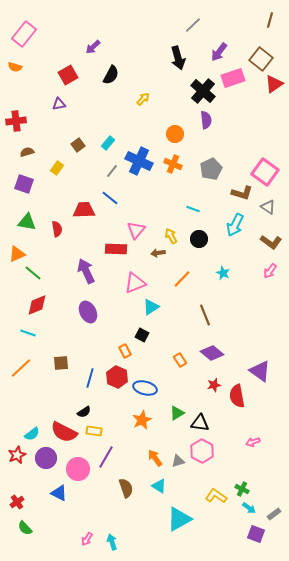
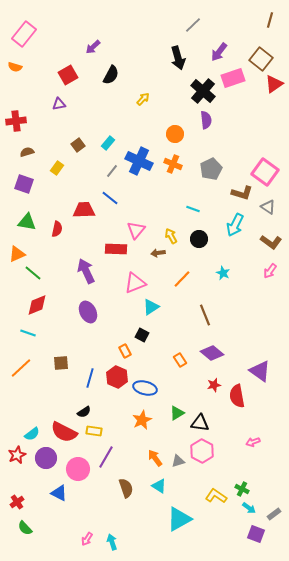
red semicircle at (57, 229): rotated 21 degrees clockwise
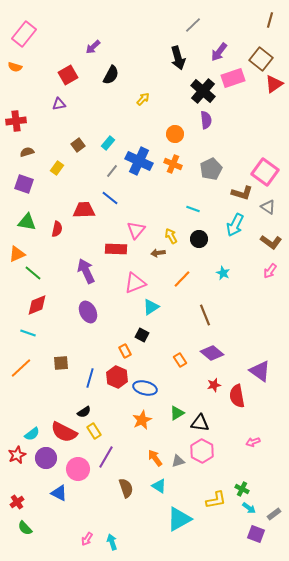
yellow rectangle at (94, 431): rotated 49 degrees clockwise
yellow L-shape at (216, 496): moved 4 px down; rotated 135 degrees clockwise
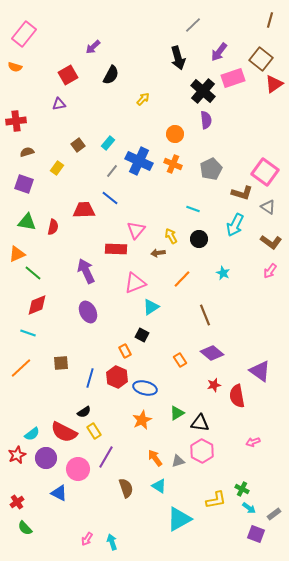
red semicircle at (57, 229): moved 4 px left, 2 px up
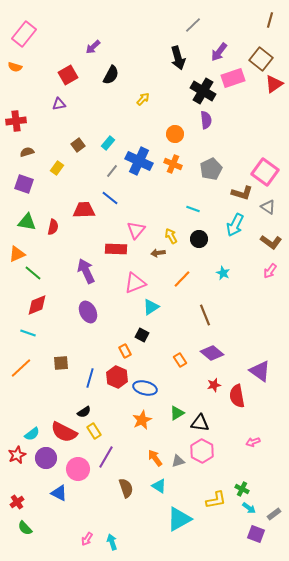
black cross at (203, 91): rotated 10 degrees counterclockwise
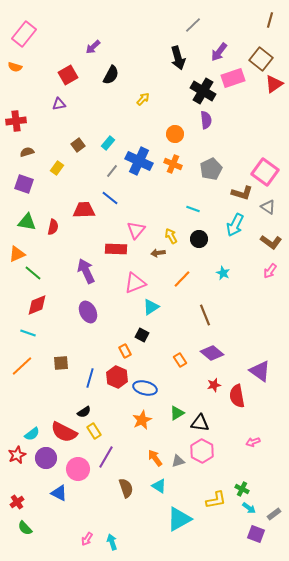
orange line at (21, 368): moved 1 px right, 2 px up
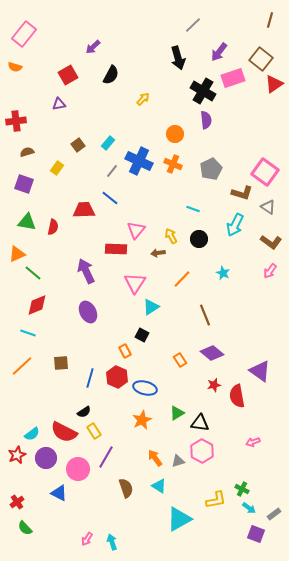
pink triangle at (135, 283): rotated 35 degrees counterclockwise
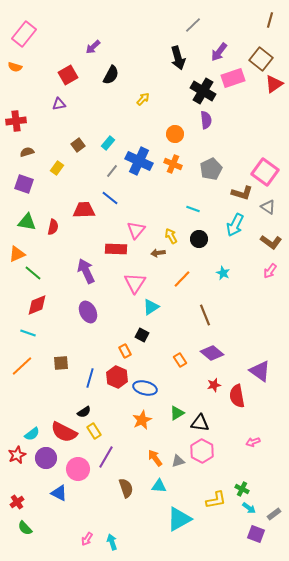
cyan triangle at (159, 486): rotated 28 degrees counterclockwise
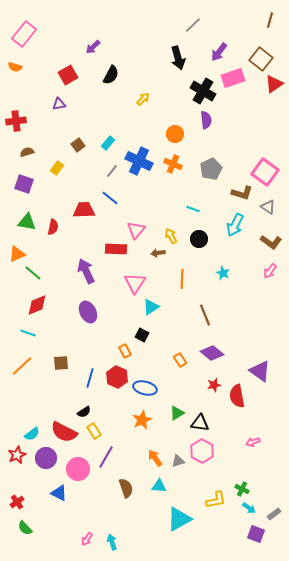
orange line at (182, 279): rotated 42 degrees counterclockwise
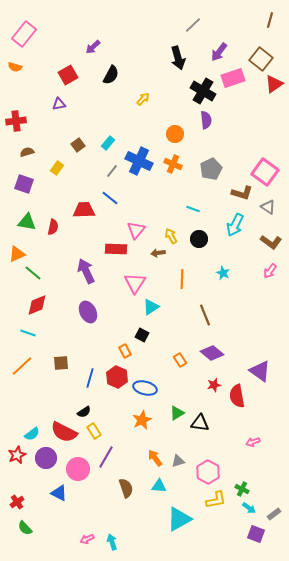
pink hexagon at (202, 451): moved 6 px right, 21 px down
pink arrow at (87, 539): rotated 32 degrees clockwise
